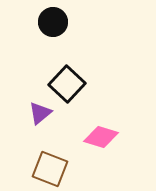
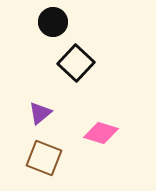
black square: moved 9 px right, 21 px up
pink diamond: moved 4 px up
brown square: moved 6 px left, 11 px up
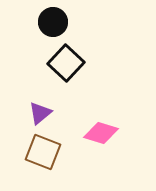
black square: moved 10 px left
brown square: moved 1 px left, 6 px up
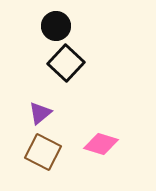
black circle: moved 3 px right, 4 px down
pink diamond: moved 11 px down
brown square: rotated 6 degrees clockwise
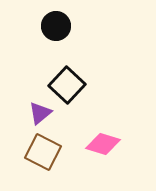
black square: moved 1 px right, 22 px down
pink diamond: moved 2 px right
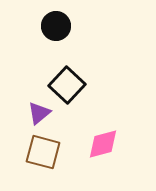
purple triangle: moved 1 px left
pink diamond: rotated 32 degrees counterclockwise
brown square: rotated 12 degrees counterclockwise
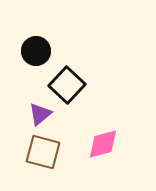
black circle: moved 20 px left, 25 px down
purple triangle: moved 1 px right, 1 px down
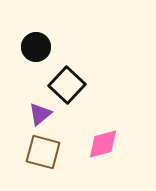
black circle: moved 4 px up
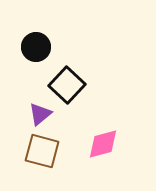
brown square: moved 1 px left, 1 px up
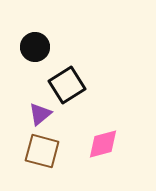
black circle: moved 1 px left
black square: rotated 15 degrees clockwise
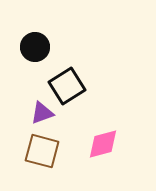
black square: moved 1 px down
purple triangle: moved 2 px right, 1 px up; rotated 20 degrees clockwise
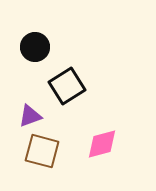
purple triangle: moved 12 px left, 3 px down
pink diamond: moved 1 px left
